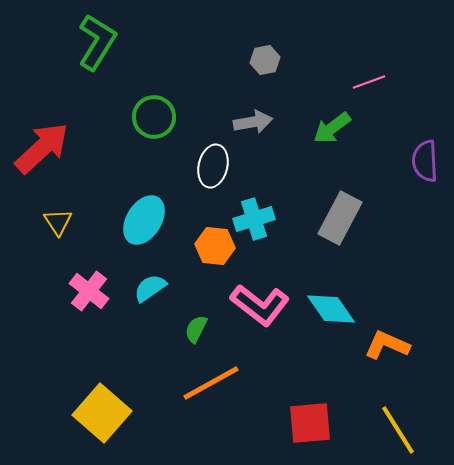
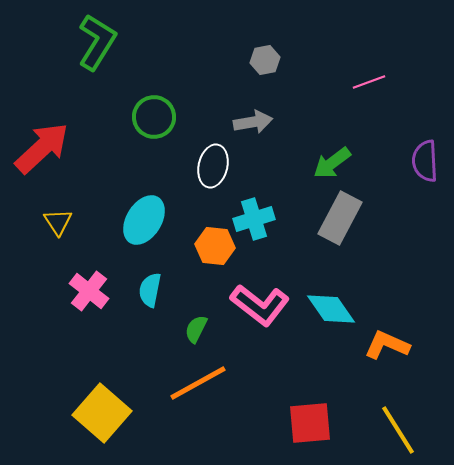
green arrow: moved 35 px down
cyan semicircle: moved 2 px down; rotated 44 degrees counterclockwise
orange line: moved 13 px left
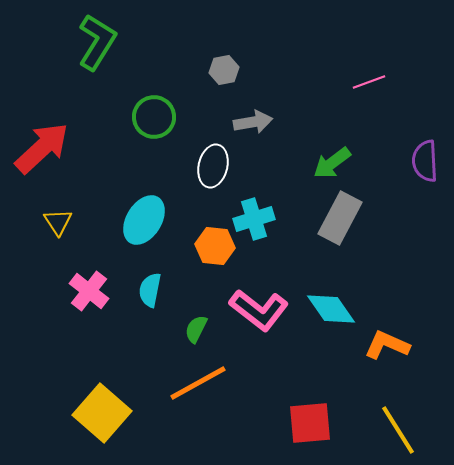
gray hexagon: moved 41 px left, 10 px down
pink L-shape: moved 1 px left, 5 px down
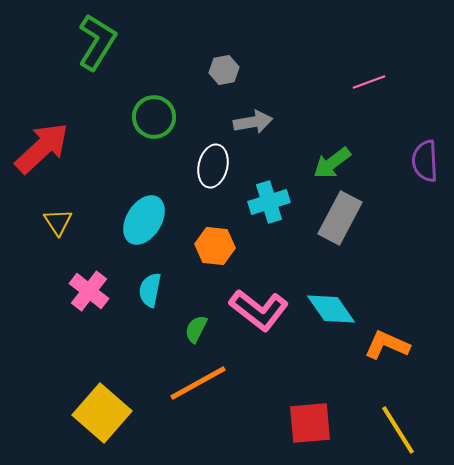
cyan cross: moved 15 px right, 17 px up
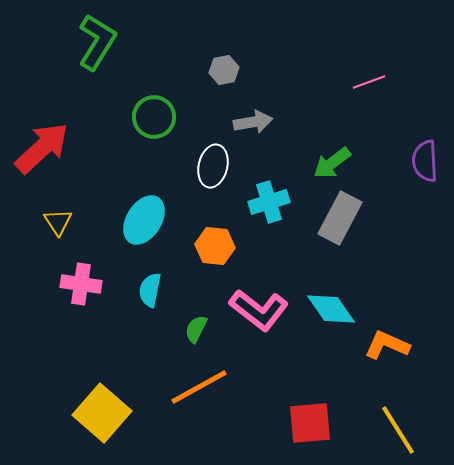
pink cross: moved 8 px left, 7 px up; rotated 30 degrees counterclockwise
orange line: moved 1 px right, 4 px down
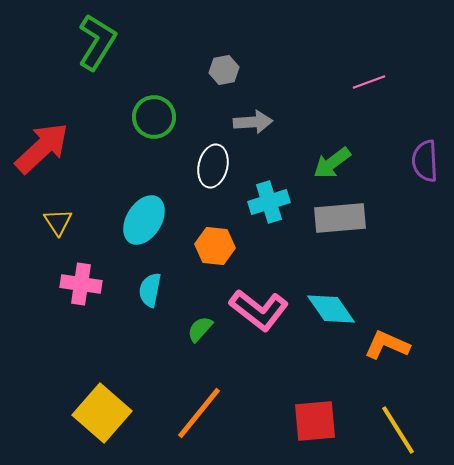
gray arrow: rotated 6 degrees clockwise
gray rectangle: rotated 57 degrees clockwise
green semicircle: moved 4 px right; rotated 16 degrees clockwise
orange line: moved 26 px down; rotated 22 degrees counterclockwise
red square: moved 5 px right, 2 px up
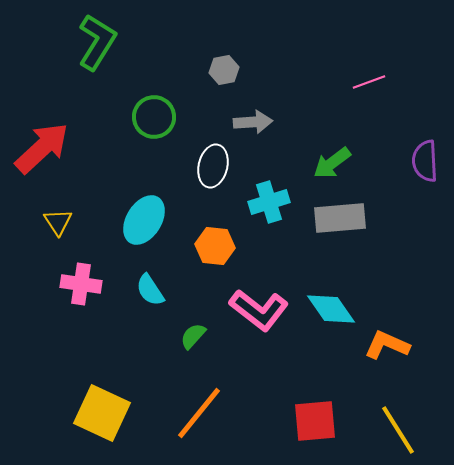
cyan semicircle: rotated 44 degrees counterclockwise
green semicircle: moved 7 px left, 7 px down
yellow square: rotated 16 degrees counterclockwise
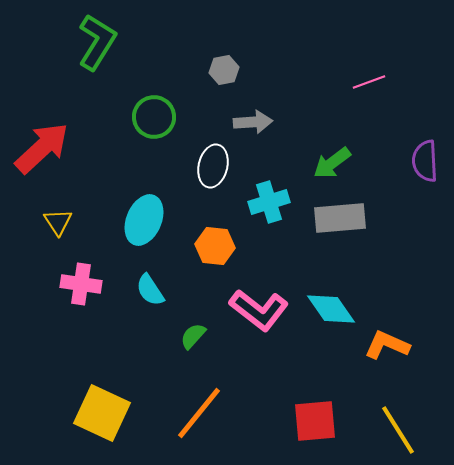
cyan ellipse: rotated 9 degrees counterclockwise
